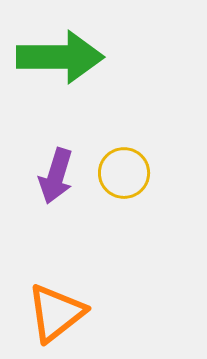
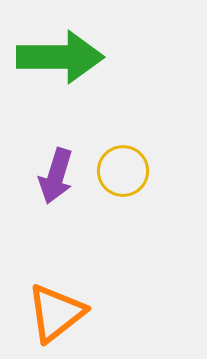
yellow circle: moved 1 px left, 2 px up
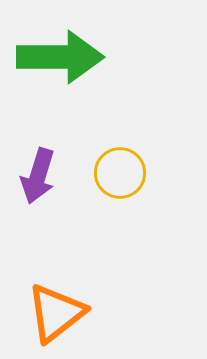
yellow circle: moved 3 px left, 2 px down
purple arrow: moved 18 px left
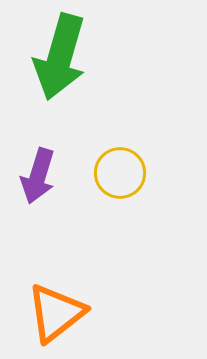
green arrow: rotated 106 degrees clockwise
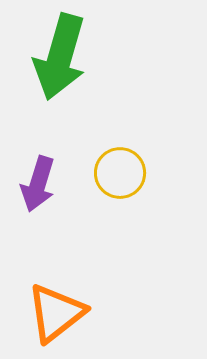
purple arrow: moved 8 px down
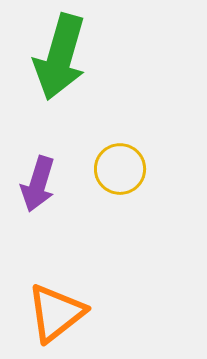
yellow circle: moved 4 px up
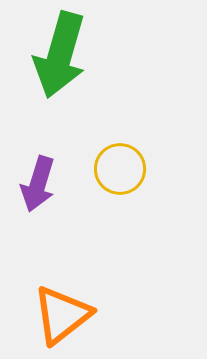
green arrow: moved 2 px up
orange triangle: moved 6 px right, 2 px down
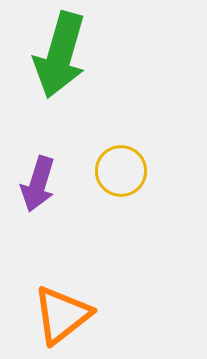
yellow circle: moved 1 px right, 2 px down
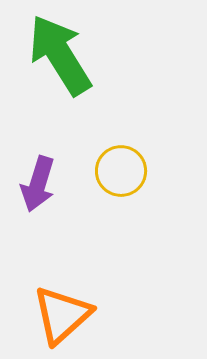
green arrow: rotated 132 degrees clockwise
orange triangle: rotated 4 degrees counterclockwise
